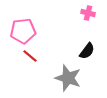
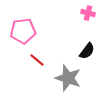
red line: moved 7 px right, 4 px down
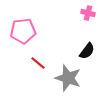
red line: moved 1 px right, 3 px down
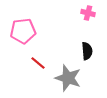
black semicircle: rotated 42 degrees counterclockwise
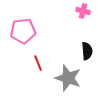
pink cross: moved 5 px left, 2 px up
red line: rotated 28 degrees clockwise
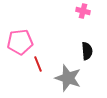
pink pentagon: moved 3 px left, 11 px down
red line: moved 1 px down
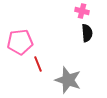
pink cross: moved 1 px left
black semicircle: moved 18 px up
gray star: moved 2 px down
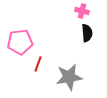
red line: rotated 42 degrees clockwise
gray star: moved 1 px right, 3 px up; rotated 28 degrees counterclockwise
